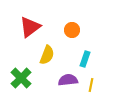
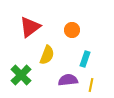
green cross: moved 3 px up
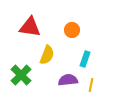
red triangle: rotated 45 degrees clockwise
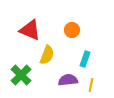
red triangle: moved 3 px down; rotated 15 degrees clockwise
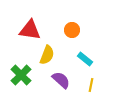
red triangle: rotated 15 degrees counterclockwise
cyan rectangle: rotated 70 degrees counterclockwise
purple semicircle: moved 7 px left; rotated 48 degrees clockwise
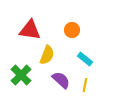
yellow line: moved 6 px left
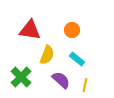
cyan rectangle: moved 8 px left
green cross: moved 2 px down
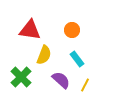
yellow semicircle: moved 3 px left
cyan rectangle: rotated 14 degrees clockwise
yellow line: rotated 16 degrees clockwise
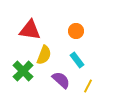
orange circle: moved 4 px right, 1 px down
cyan rectangle: moved 1 px down
green cross: moved 2 px right, 6 px up
yellow line: moved 3 px right, 1 px down
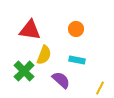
orange circle: moved 2 px up
cyan rectangle: rotated 42 degrees counterclockwise
green cross: moved 1 px right
yellow line: moved 12 px right, 2 px down
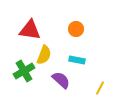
green cross: rotated 15 degrees clockwise
